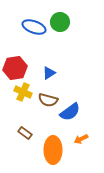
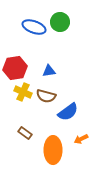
blue triangle: moved 2 px up; rotated 24 degrees clockwise
brown semicircle: moved 2 px left, 4 px up
blue semicircle: moved 2 px left
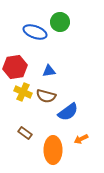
blue ellipse: moved 1 px right, 5 px down
red hexagon: moved 1 px up
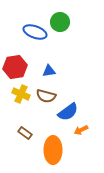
yellow cross: moved 2 px left, 2 px down
orange arrow: moved 9 px up
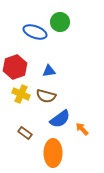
red hexagon: rotated 10 degrees counterclockwise
blue semicircle: moved 8 px left, 7 px down
orange arrow: moved 1 px right, 1 px up; rotated 72 degrees clockwise
orange ellipse: moved 3 px down
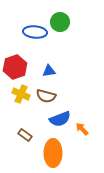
blue ellipse: rotated 15 degrees counterclockwise
blue semicircle: rotated 15 degrees clockwise
brown rectangle: moved 2 px down
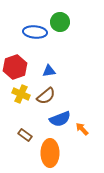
brown semicircle: rotated 54 degrees counterclockwise
orange ellipse: moved 3 px left
